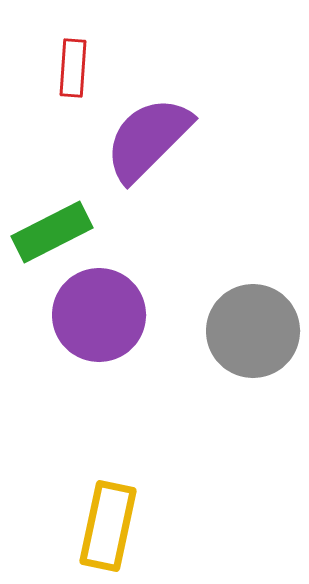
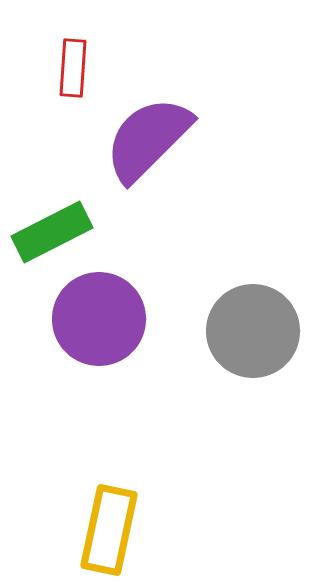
purple circle: moved 4 px down
yellow rectangle: moved 1 px right, 4 px down
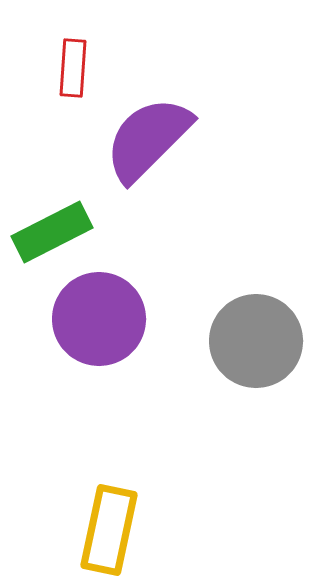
gray circle: moved 3 px right, 10 px down
